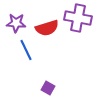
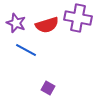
purple star: rotated 18 degrees clockwise
red semicircle: moved 3 px up
blue line: rotated 35 degrees counterclockwise
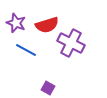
purple cross: moved 7 px left, 25 px down; rotated 16 degrees clockwise
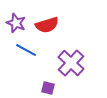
purple cross: moved 20 px down; rotated 16 degrees clockwise
purple square: rotated 16 degrees counterclockwise
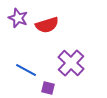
purple star: moved 2 px right, 5 px up
blue line: moved 20 px down
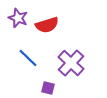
blue line: moved 2 px right, 12 px up; rotated 15 degrees clockwise
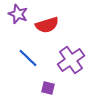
purple star: moved 4 px up
purple cross: moved 3 px up; rotated 12 degrees clockwise
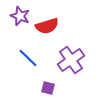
purple star: moved 2 px right, 2 px down
red semicircle: moved 1 px down
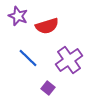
purple star: moved 2 px left
purple cross: moved 2 px left
purple square: rotated 24 degrees clockwise
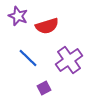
purple square: moved 4 px left; rotated 24 degrees clockwise
